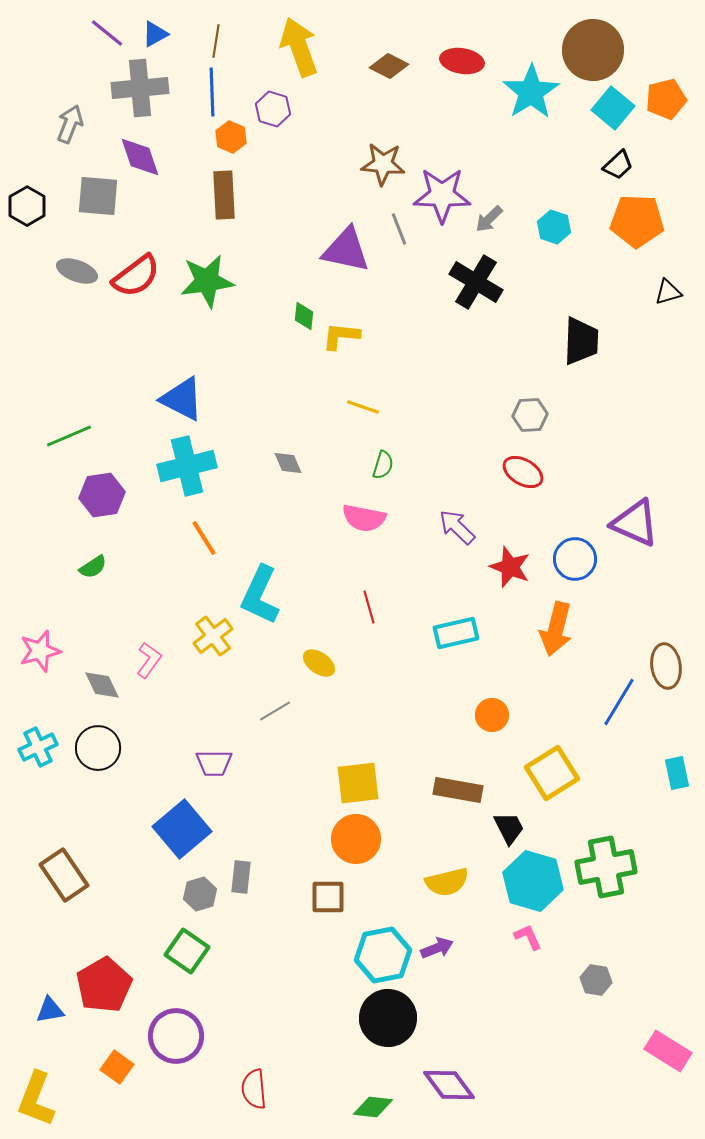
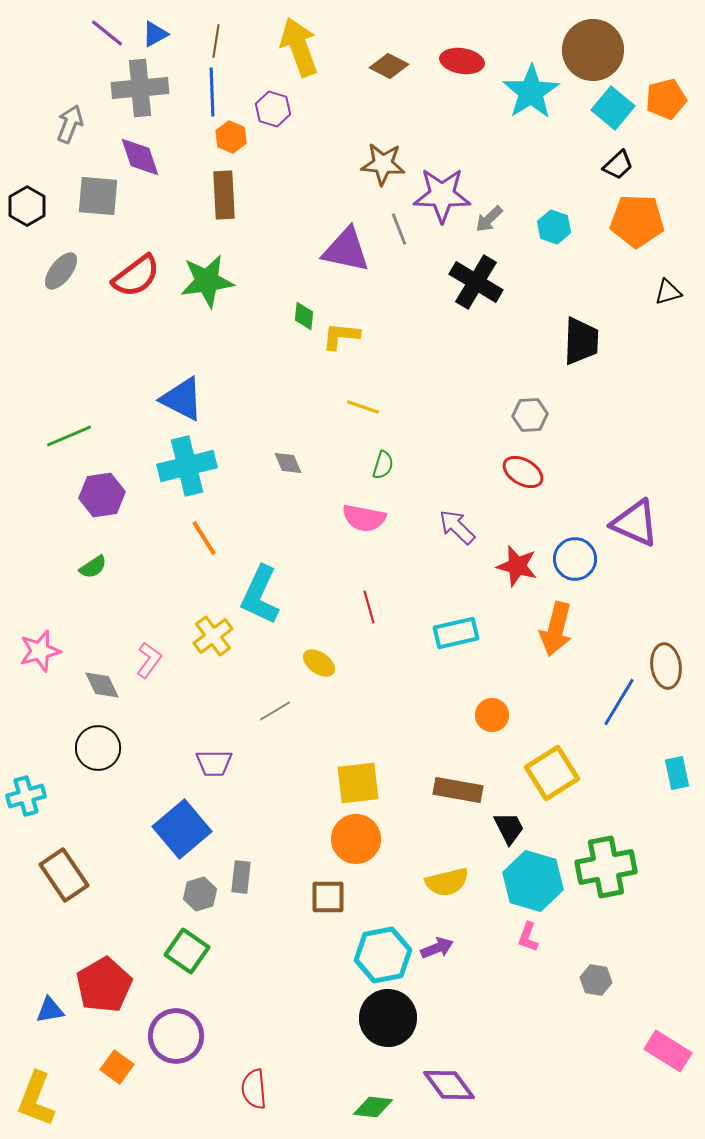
gray ellipse at (77, 271): moved 16 px left; rotated 72 degrees counterclockwise
red star at (510, 567): moved 7 px right, 1 px up; rotated 6 degrees counterclockwise
cyan cross at (38, 747): moved 12 px left, 49 px down; rotated 9 degrees clockwise
pink L-shape at (528, 937): rotated 136 degrees counterclockwise
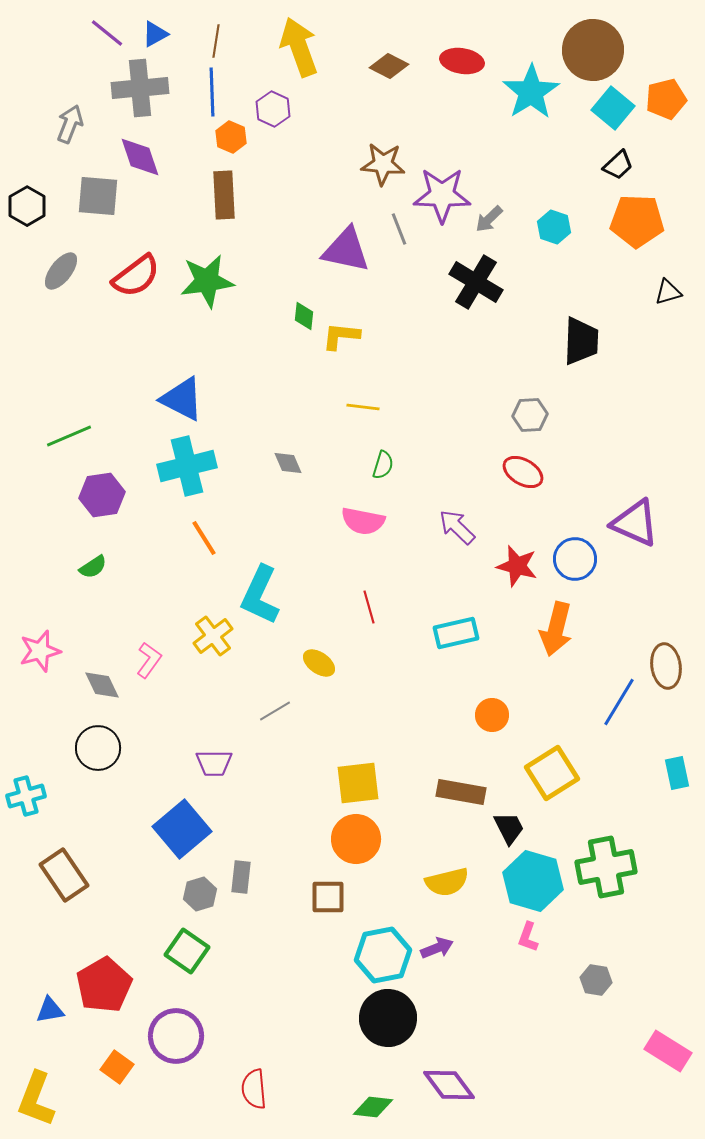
purple hexagon at (273, 109): rotated 8 degrees clockwise
yellow line at (363, 407): rotated 12 degrees counterclockwise
pink semicircle at (364, 518): moved 1 px left, 3 px down
brown rectangle at (458, 790): moved 3 px right, 2 px down
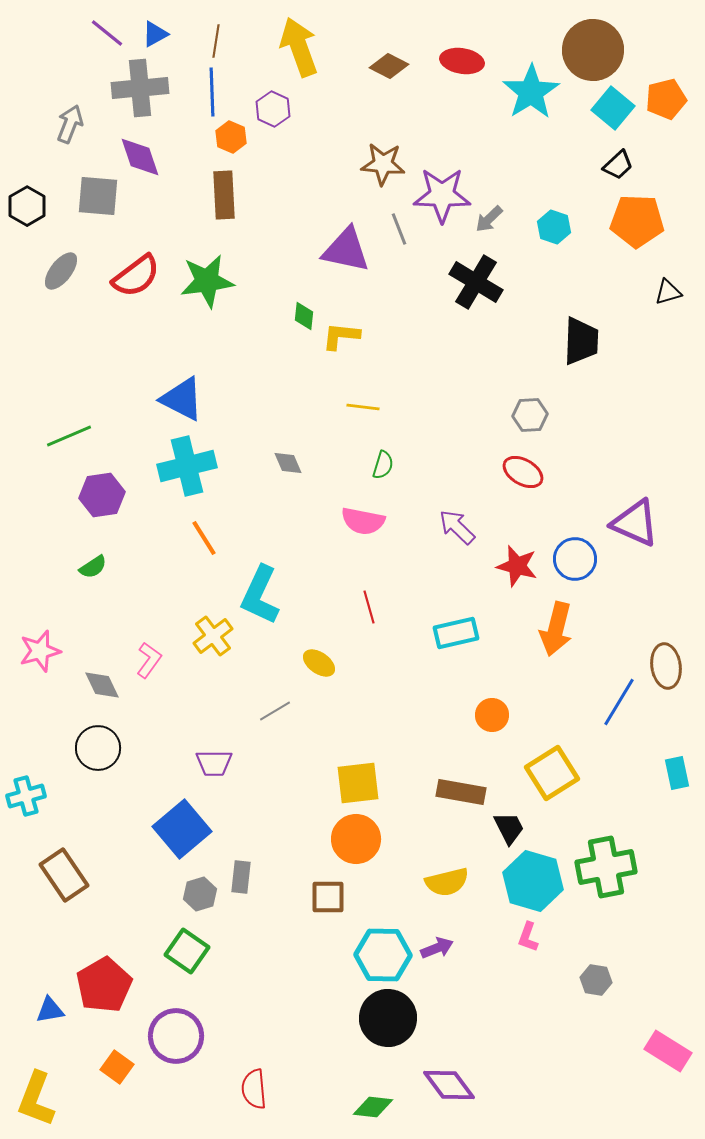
cyan hexagon at (383, 955): rotated 12 degrees clockwise
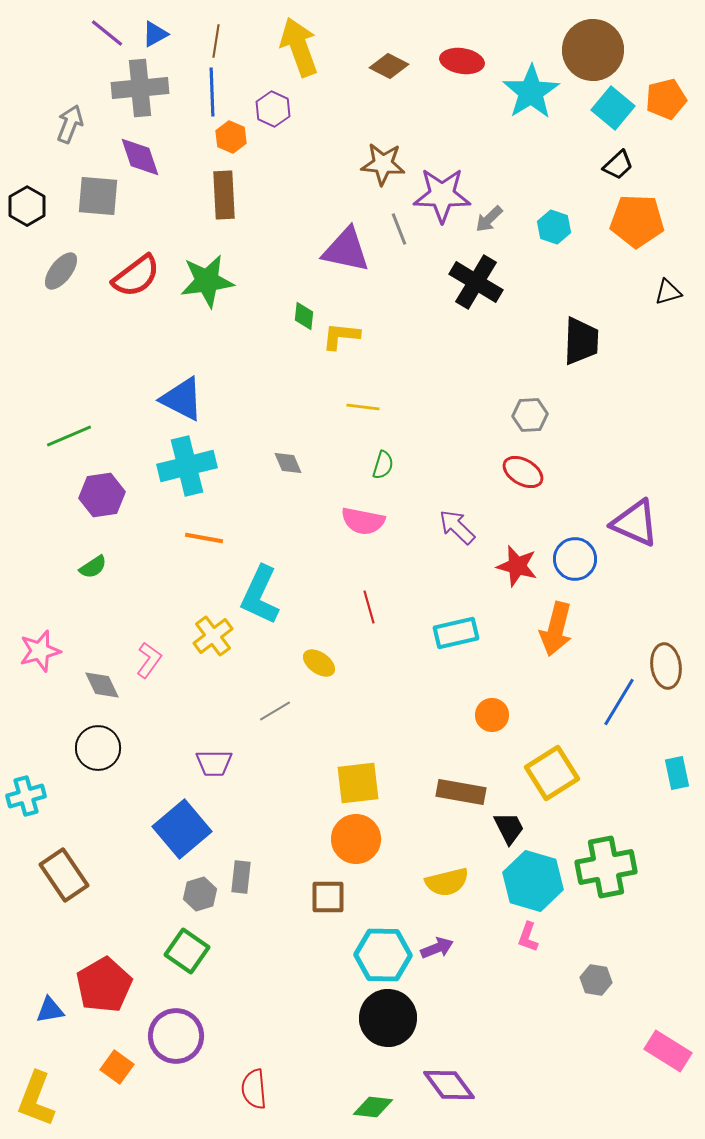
orange line at (204, 538): rotated 48 degrees counterclockwise
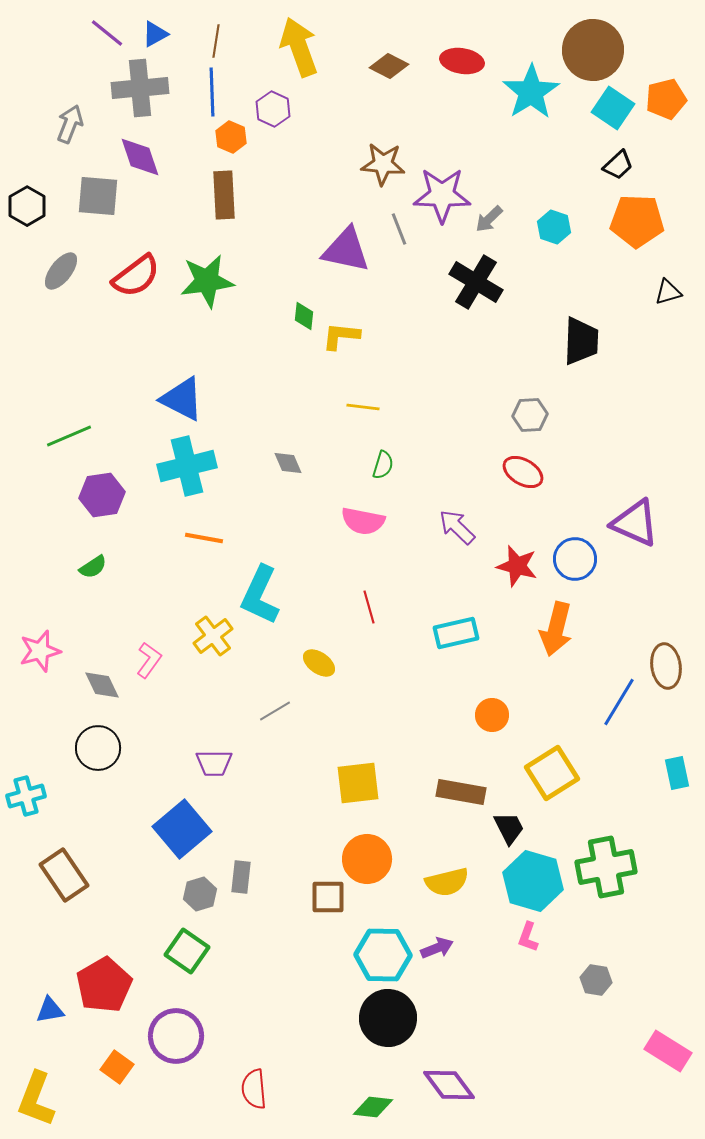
cyan square at (613, 108): rotated 6 degrees counterclockwise
orange circle at (356, 839): moved 11 px right, 20 px down
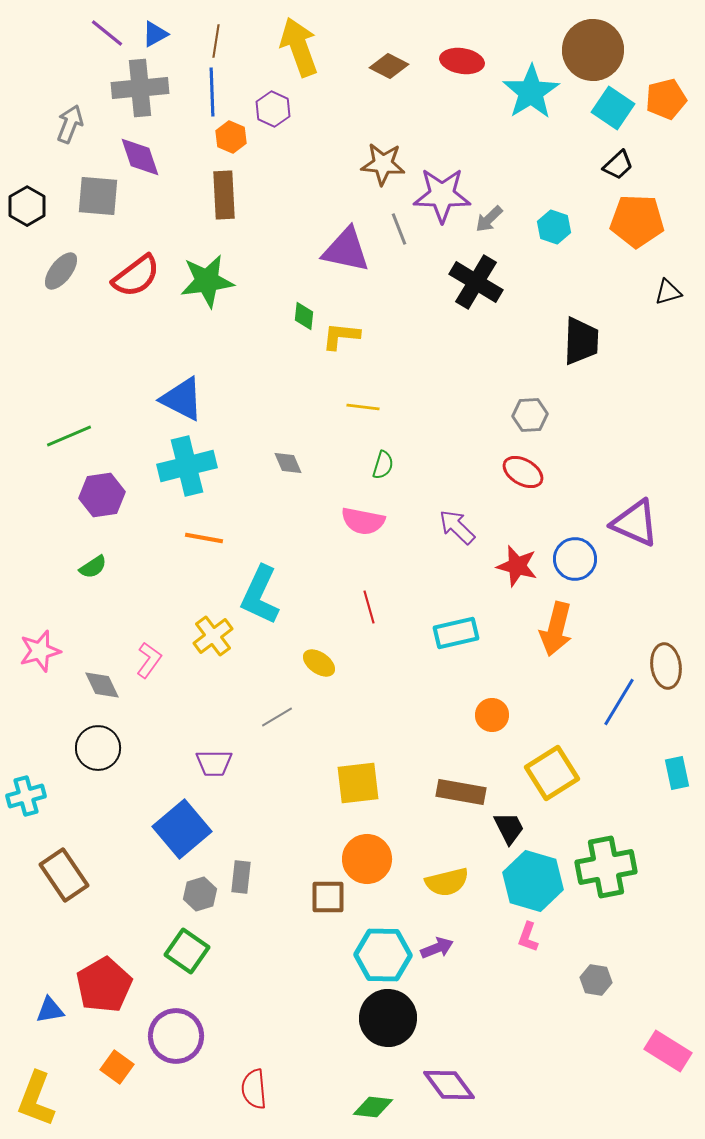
gray line at (275, 711): moved 2 px right, 6 px down
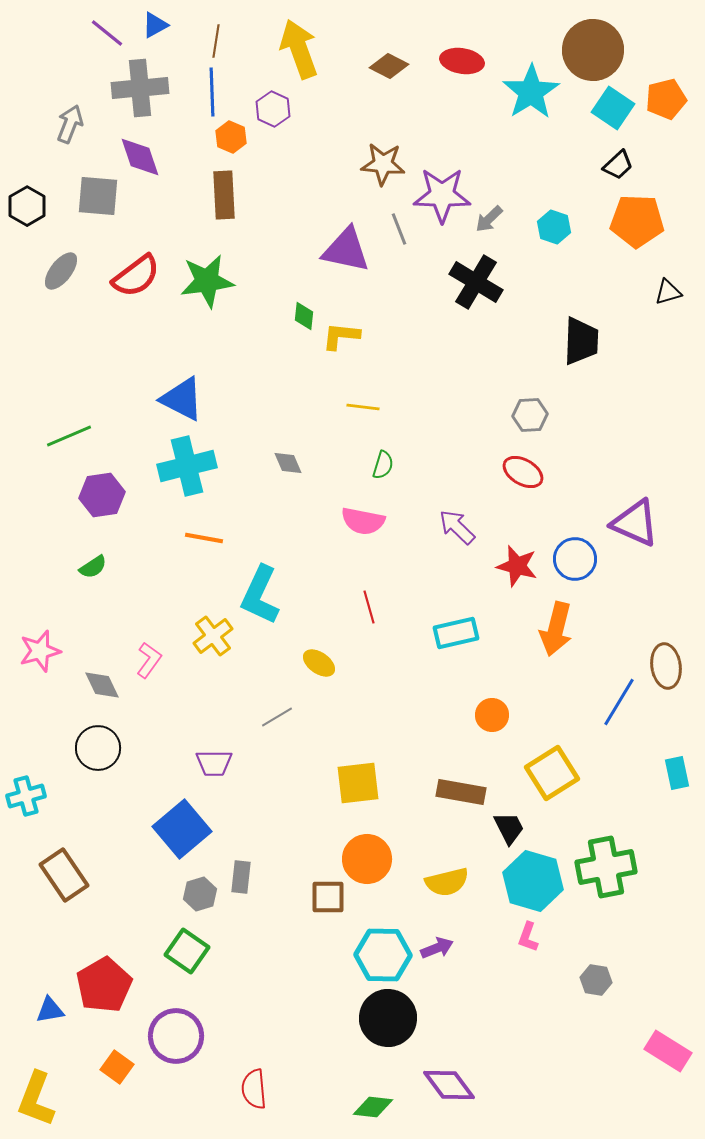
blue triangle at (155, 34): moved 9 px up
yellow arrow at (299, 47): moved 2 px down
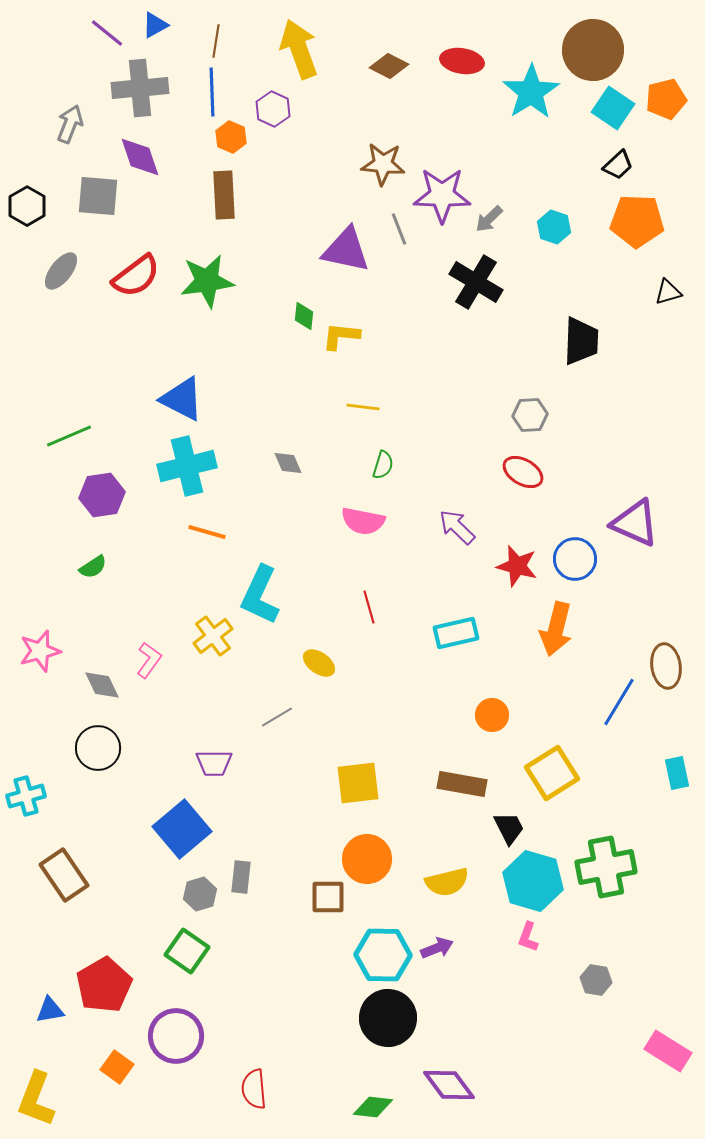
orange line at (204, 538): moved 3 px right, 6 px up; rotated 6 degrees clockwise
brown rectangle at (461, 792): moved 1 px right, 8 px up
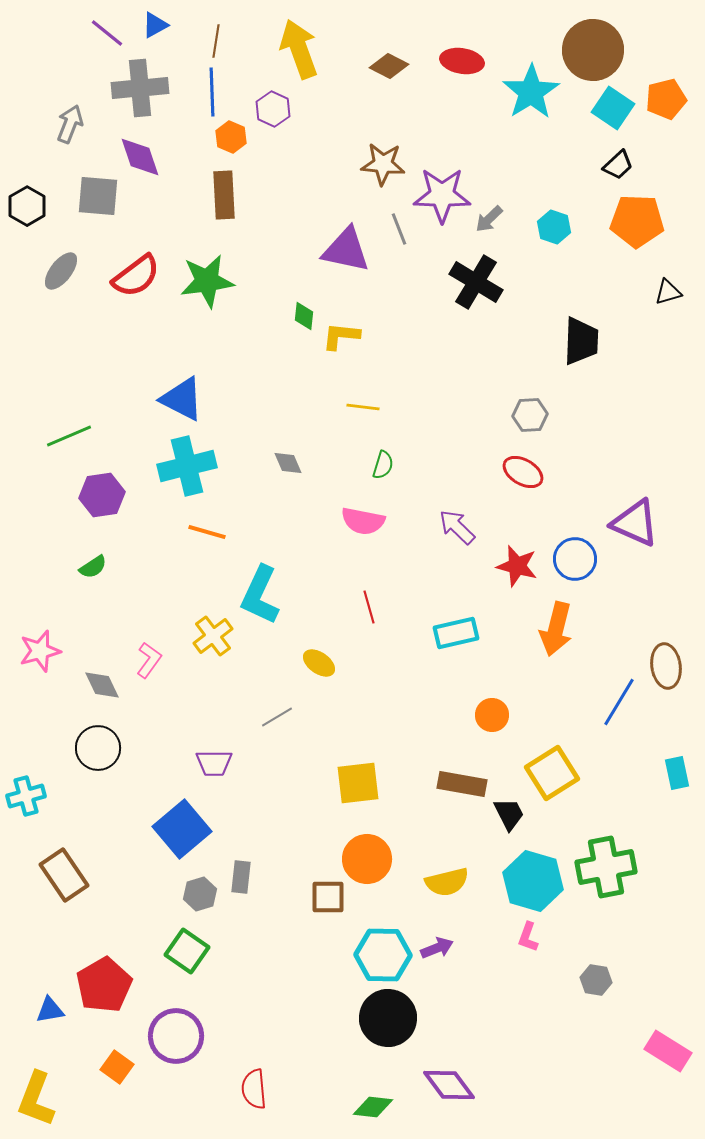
black trapezoid at (509, 828): moved 14 px up
